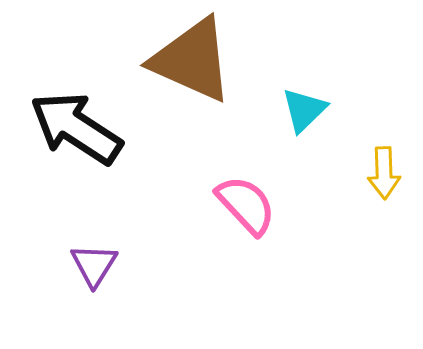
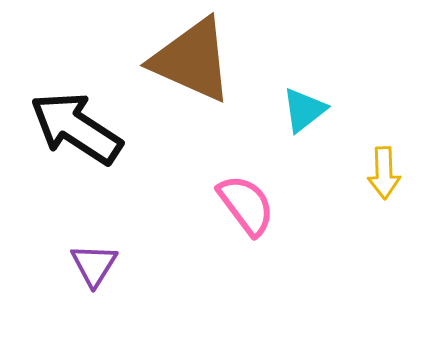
cyan triangle: rotated 6 degrees clockwise
pink semicircle: rotated 6 degrees clockwise
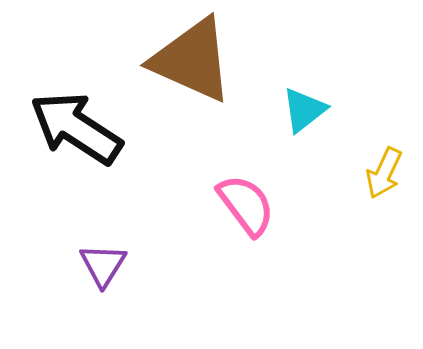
yellow arrow: rotated 27 degrees clockwise
purple triangle: moved 9 px right
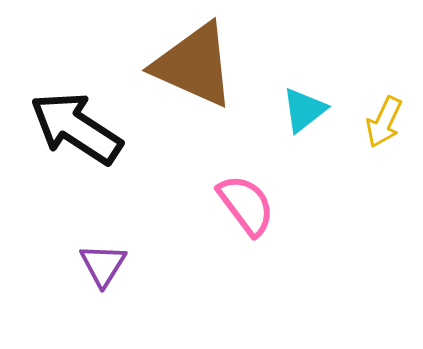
brown triangle: moved 2 px right, 5 px down
yellow arrow: moved 51 px up
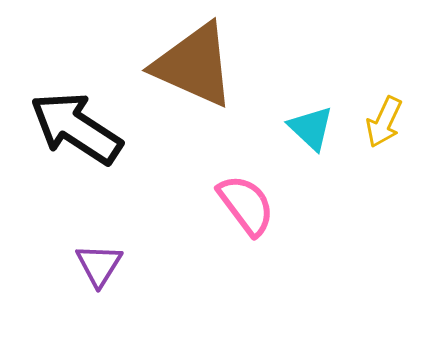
cyan triangle: moved 7 px right, 18 px down; rotated 39 degrees counterclockwise
purple triangle: moved 4 px left
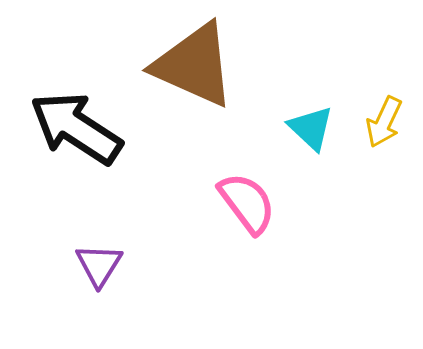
pink semicircle: moved 1 px right, 2 px up
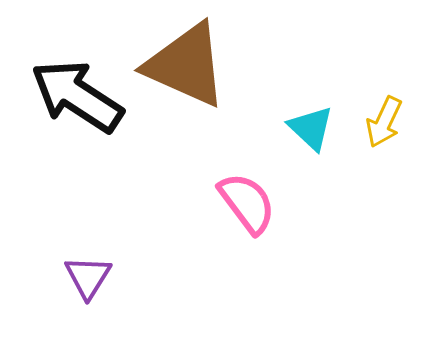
brown triangle: moved 8 px left
black arrow: moved 1 px right, 32 px up
purple triangle: moved 11 px left, 12 px down
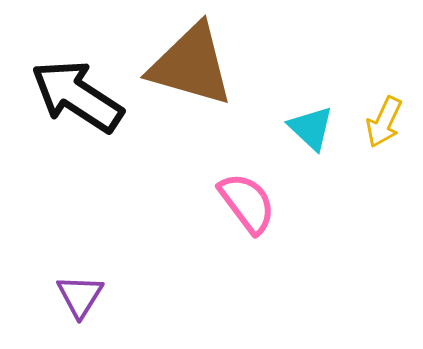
brown triangle: moved 5 px right; rotated 8 degrees counterclockwise
purple triangle: moved 8 px left, 19 px down
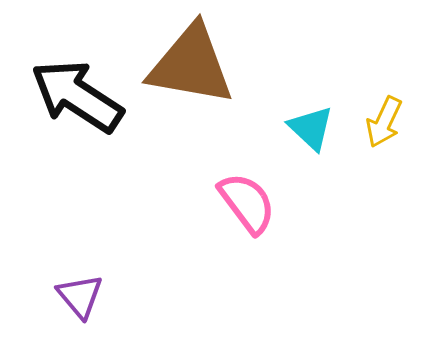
brown triangle: rotated 6 degrees counterclockwise
purple triangle: rotated 12 degrees counterclockwise
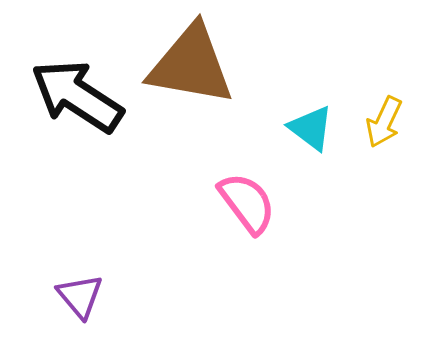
cyan triangle: rotated 6 degrees counterclockwise
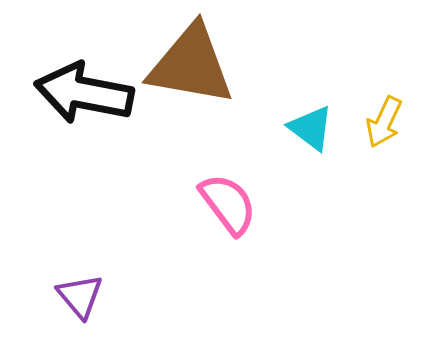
black arrow: moved 7 px right, 3 px up; rotated 22 degrees counterclockwise
pink semicircle: moved 19 px left, 1 px down
